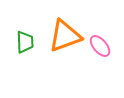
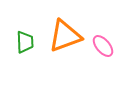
pink ellipse: moved 3 px right
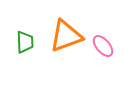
orange triangle: moved 1 px right
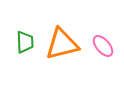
orange triangle: moved 4 px left, 8 px down; rotated 6 degrees clockwise
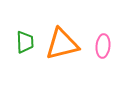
pink ellipse: rotated 45 degrees clockwise
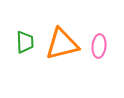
pink ellipse: moved 4 px left
